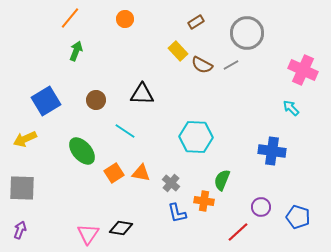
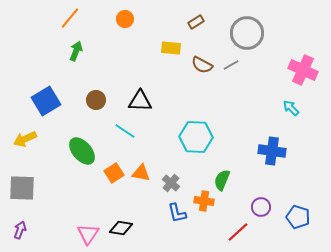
yellow rectangle: moved 7 px left, 3 px up; rotated 42 degrees counterclockwise
black triangle: moved 2 px left, 7 px down
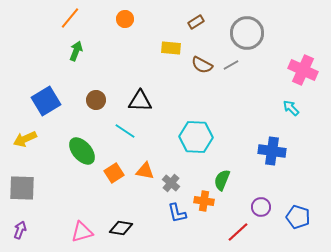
orange triangle: moved 4 px right, 2 px up
pink triangle: moved 6 px left, 2 px up; rotated 40 degrees clockwise
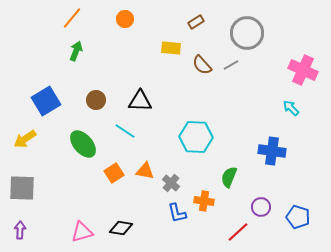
orange line: moved 2 px right
brown semicircle: rotated 20 degrees clockwise
yellow arrow: rotated 10 degrees counterclockwise
green ellipse: moved 1 px right, 7 px up
green semicircle: moved 7 px right, 3 px up
purple arrow: rotated 18 degrees counterclockwise
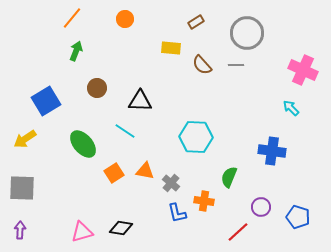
gray line: moved 5 px right; rotated 28 degrees clockwise
brown circle: moved 1 px right, 12 px up
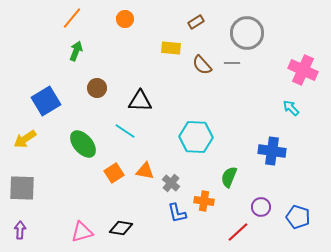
gray line: moved 4 px left, 2 px up
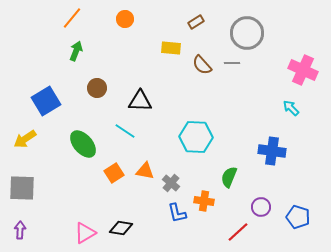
pink triangle: moved 3 px right, 1 px down; rotated 15 degrees counterclockwise
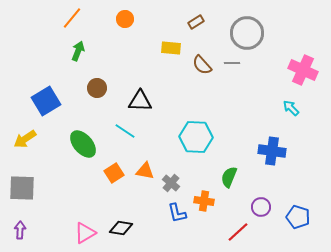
green arrow: moved 2 px right
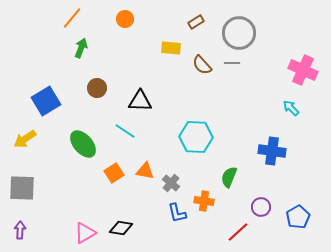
gray circle: moved 8 px left
green arrow: moved 3 px right, 3 px up
blue pentagon: rotated 25 degrees clockwise
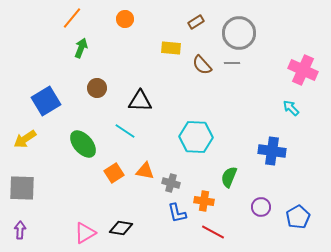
gray cross: rotated 24 degrees counterclockwise
red line: moved 25 px left; rotated 70 degrees clockwise
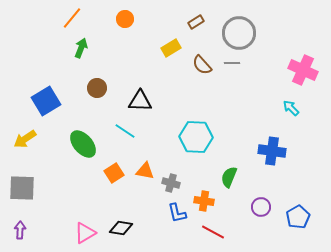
yellow rectangle: rotated 36 degrees counterclockwise
